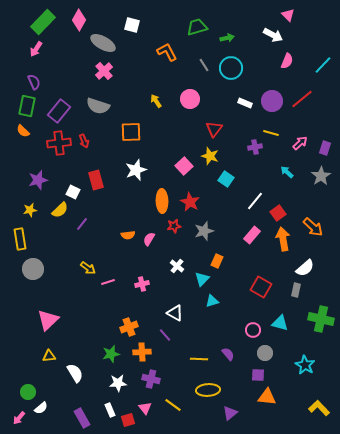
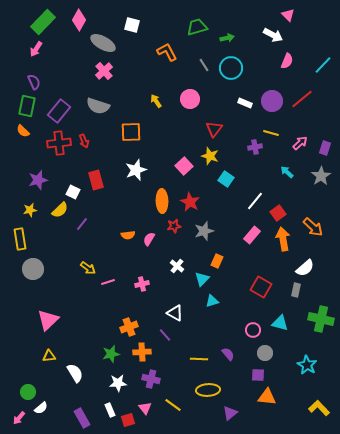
cyan star at (305, 365): moved 2 px right
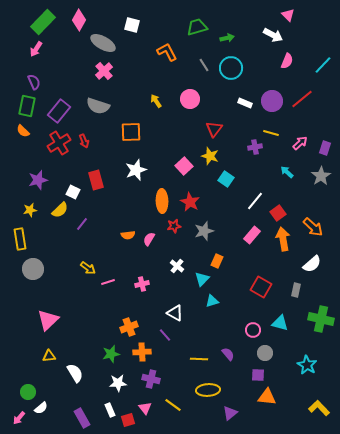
red cross at (59, 143): rotated 25 degrees counterclockwise
white semicircle at (305, 268): moved 7 px right, 4 px up
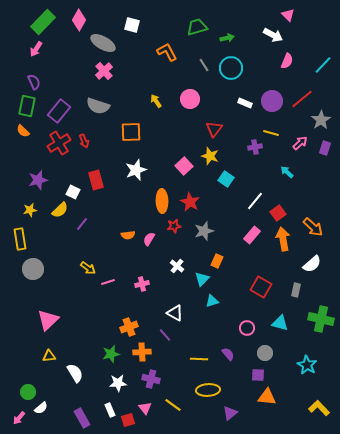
gray star at (321, 176): moved 56 px up
pink circle at (253, 330): moved 6 px left, 2 px up
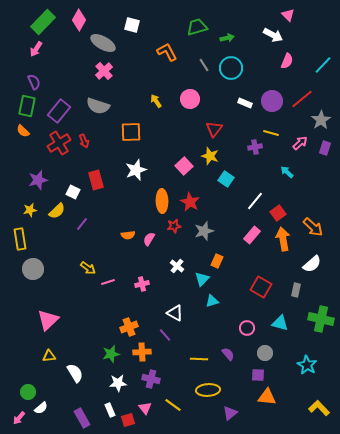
yellow semicircle at (60, 210): moved 3 px left, 1 px down
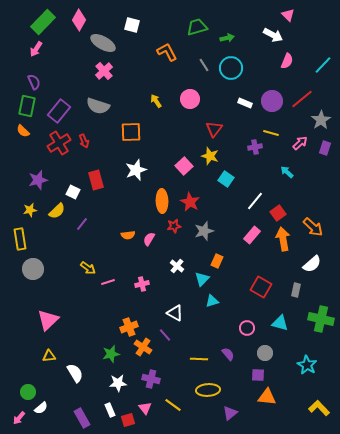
orange cross at (142, 352): moved 1 px right, 5 px up; rotated 36 degrees clockwise
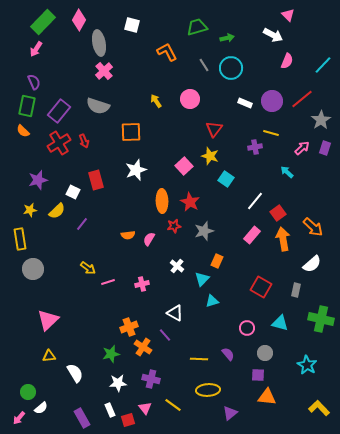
gray ellipse at (103, 43): moved 4 px left; rotated 50 degrees clockwise
pink arrow at (300, 143): moved 2 px right, 5 px down
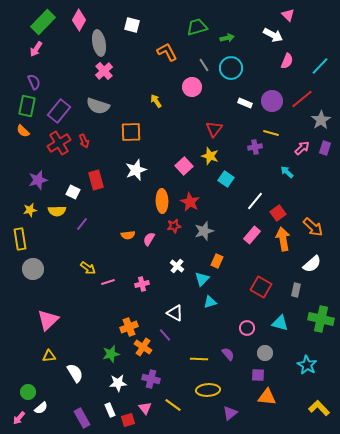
cyan line at (323, 65): moved 3 px left, 1 px down
pink circle at (190, 99): moved 2 px right, 12 px up
yellow semicircle at (57, 211): rotated 42 degrees clockwise
cyan triangle at (212, 301): moved 2 px left, 1 px down
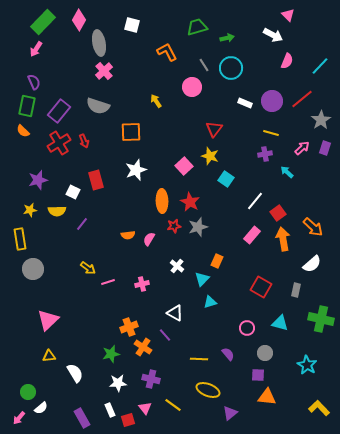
purple cross at (255, 147): moved 10 px right, 7 px down
gray star at (204, 231): moved 6 px left, 4 px up
yellow ellipse at (208, 390): rotated 25 degrees clockwise
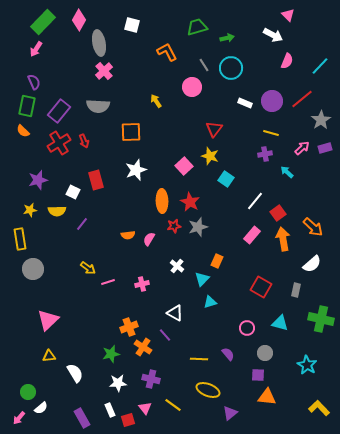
gray semicircle at (98, 106): rotated 15 degrees counterclockwise
purple rectangle at (325, 148): rotated 56 degrees clockwise
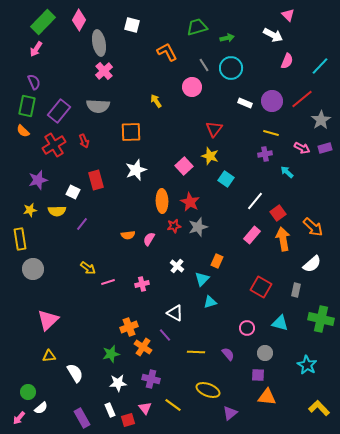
red cross at (59, 143): moved 5 px left, 2 px down
pink arrow at (302, 148): rotated 70 degrees clockwise
yellow line at (199, 359): moved 3 px left, 7 px up
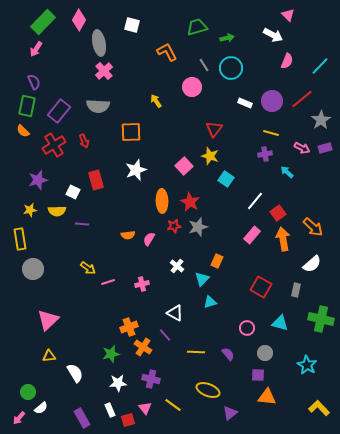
purple line at (82, 224): rotated 56 degrees clockwise
